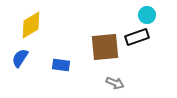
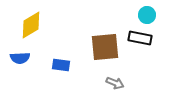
black rectangle: moved 3 px right, 1 px down; rotated 30 degrees clockwise
blue semicircle: rotated 126 degrees counterclockwise
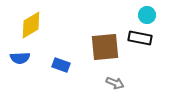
blue rectangle: rotated 12 degrees clockwise
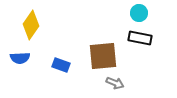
cyan circle: moved 8 px left, 2 px up
yellow diamond: rotated 24 degrees counterclockwise
brown square: moved 2 px left, 9 px down
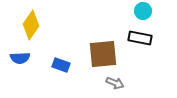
cyan circle: moved 4 px right, 2 px up
brown square: moved 2 px up
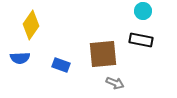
black rectangle: moved 1 px right, 2 px down
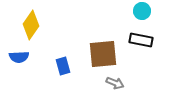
cyan circle: moved 1 px left
blue semicircle: moved 1 px left, 1 px up
blue rectangle: moved 2 px right, 1 px down; rotated 54 degrees clockwise
